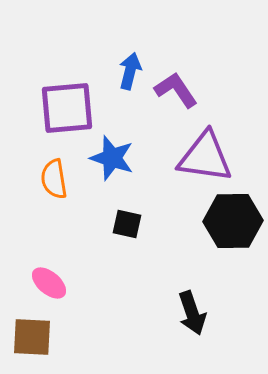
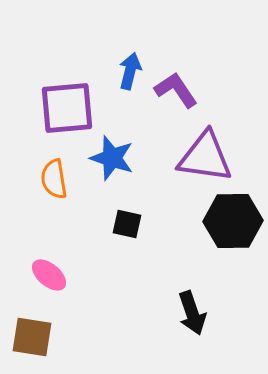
pink ellipse: moved 8 px up
brown square: rotated 6 degrees clockwise
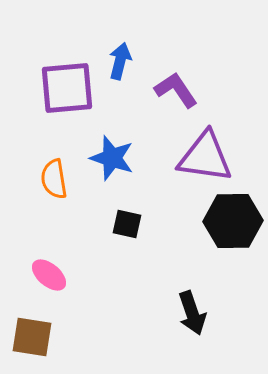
blue arrow: moved 10 px left, 10 px up
purple square: moved 20 px up
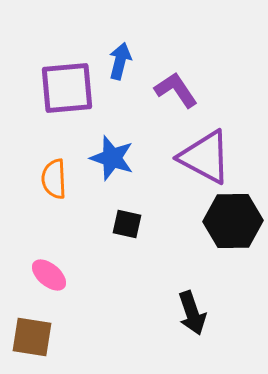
purple triangle: rotated 20 degrees clockwise
orange semicircle: rotated 6 degrees clockwise
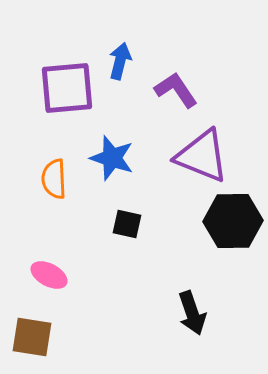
purple triangle: moved 3 px left, 1 px up; rotated 6 degrees counterclockwise
pink ellipse: rotated 12 degrees counterclockwise
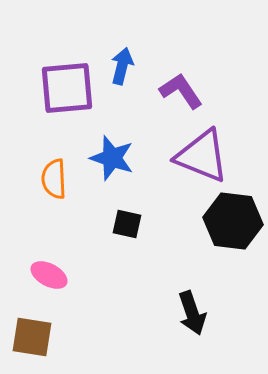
blue arrow: moved 2 px right, 5 px down
purple L-shape: moved 5 px right, 1 px down
black hexagon: rotated 8 degrees clockwise
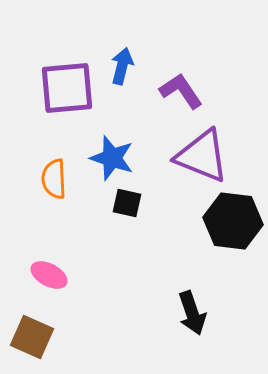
black square: moved 21 px up
brown square: rotated 15 degrees clockwise
